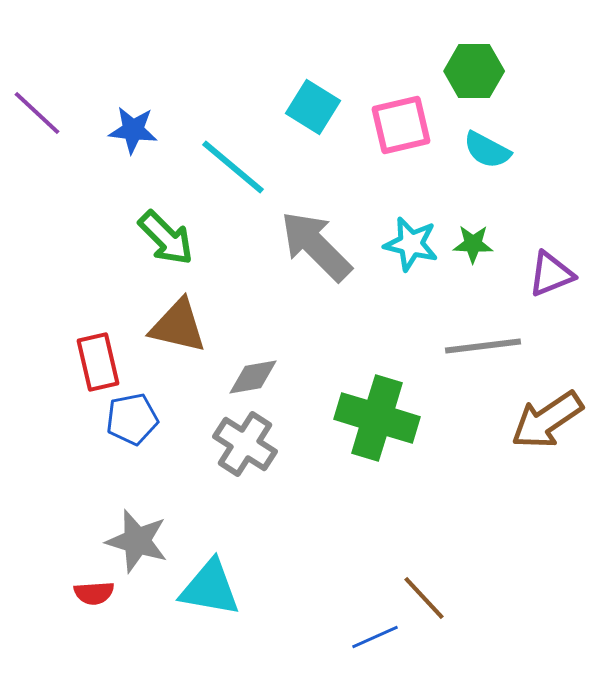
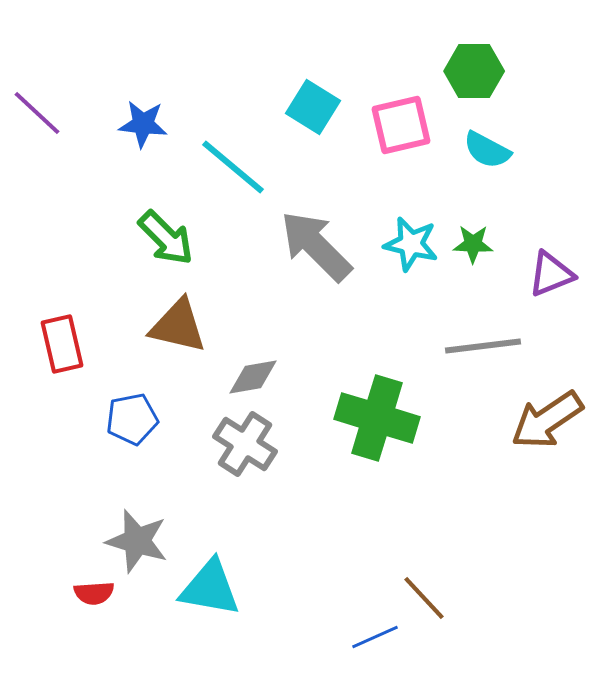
blue star: moved 10 px right, 6 px up
red rectangle: moved 36 px left, 18 px up
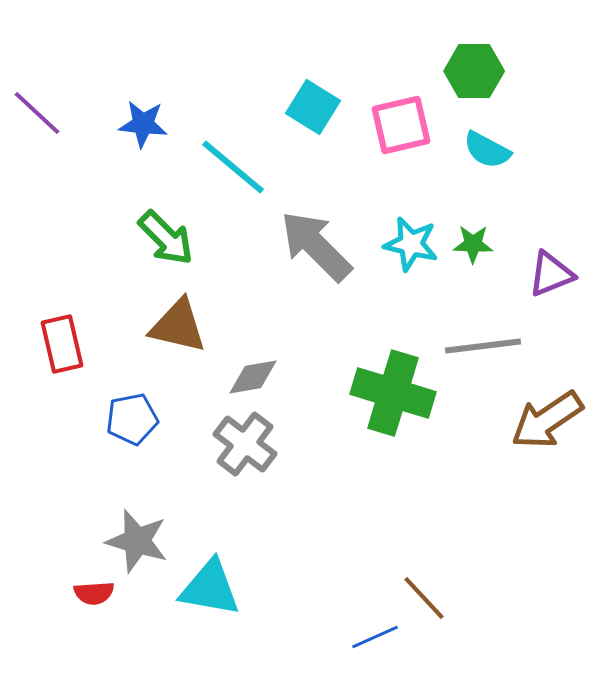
green cross: moved 16 px right, 25 px up
gray cross: rotated 4 degrees clockwise
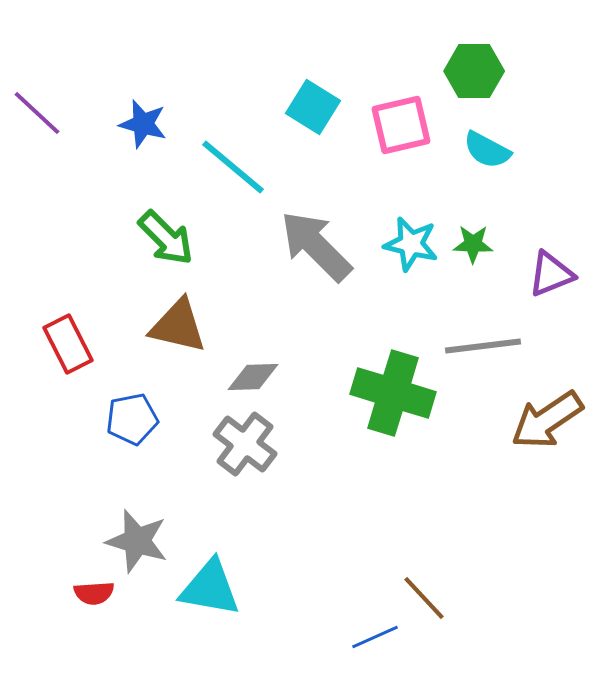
blue star: rotated 9 degrees clockwise
red rectangle: moved 6 px right; rotated 14 degrees counterclockwise
gray diamond: rotated 8 degrees clockwise
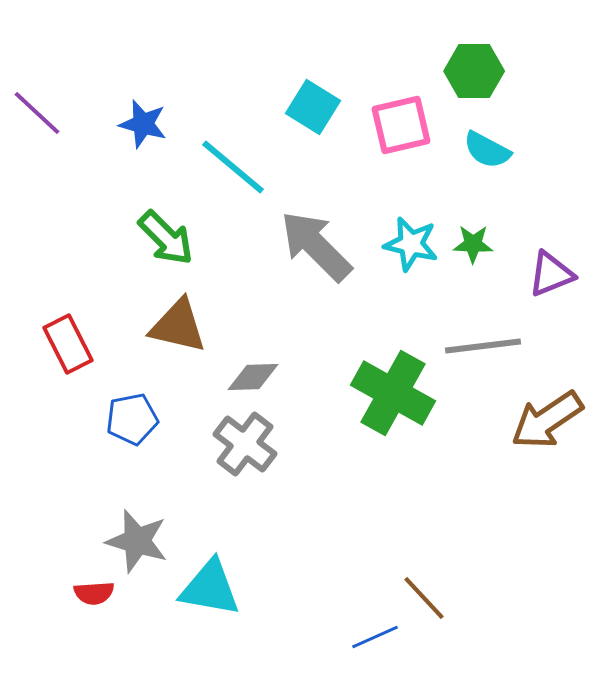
green cross: rotated 12 degrees clockwise
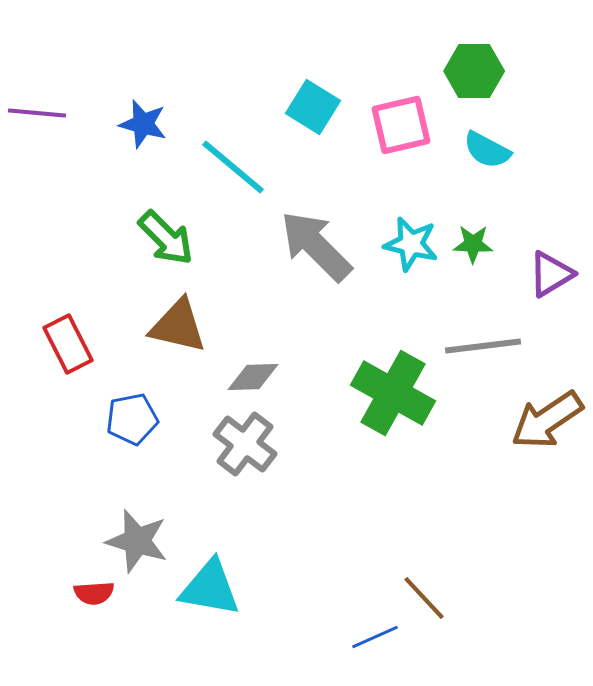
purple line: rotated 38 degrees counterclockwise
purple triangle: rotated 9 degrees counterclockwise
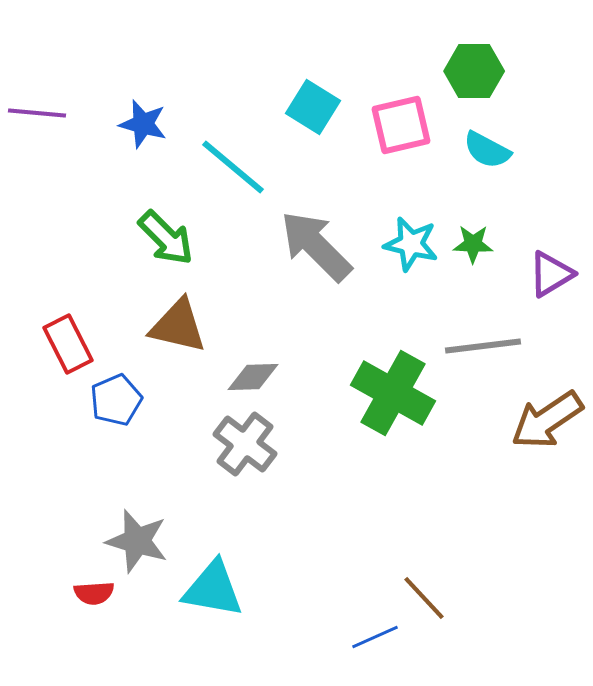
blue pentagon: moved 16 px left, 19 px up; rotated 12 degrees counterclockwise
cyan triangle: moved 3 px right, 1 px down
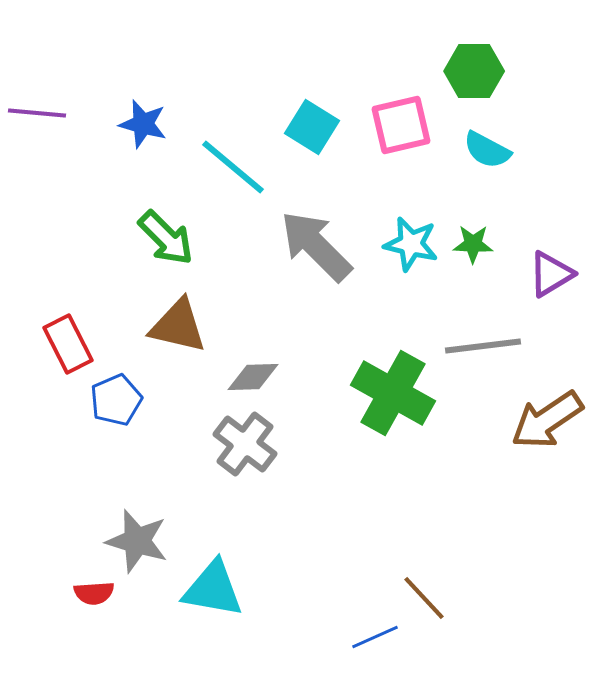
cyan square: moved 1 px left, 20 px down
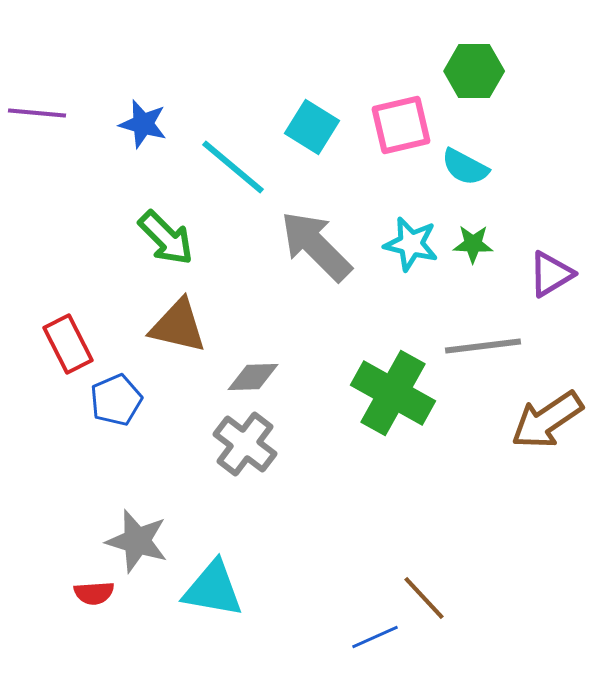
cyan semicircle: moved 22 px left, 17 px down
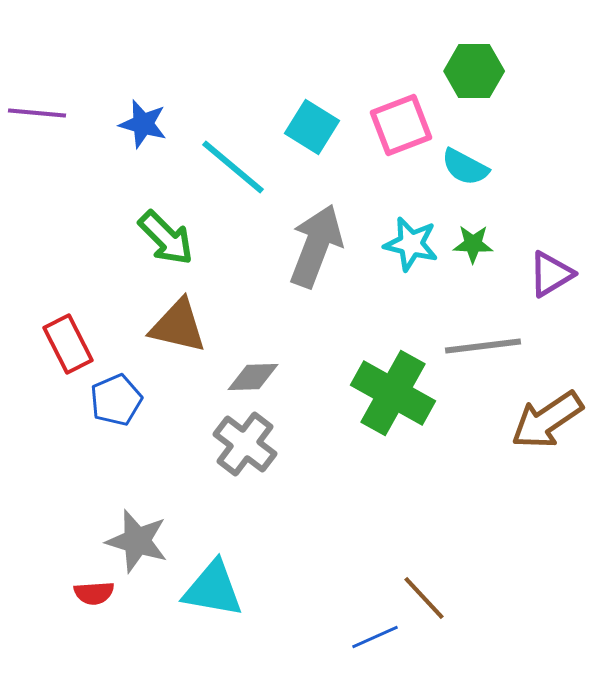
pink square: rotated 8 degrees counterclockwise
gray arrow: rotated 66 degrees clockwise
